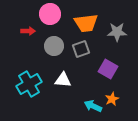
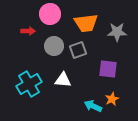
gray square: moved 3 px left, 1 px down
purple square: rotated 24 degrees counterclockwise
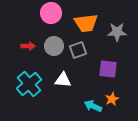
pink circle: moved 1 px right, 1 px up
red arrow: moved 15 px down
cyan cross: rotated 10 degrees counterclockwise
